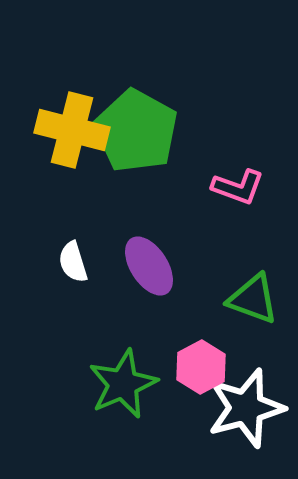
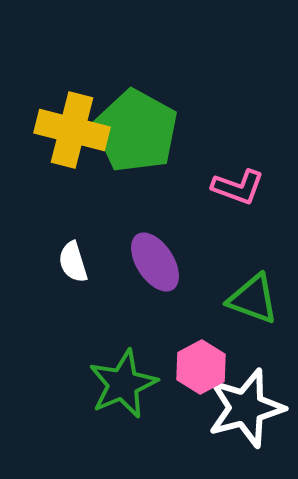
purple ellipse: moved 6 px right, 4 px up
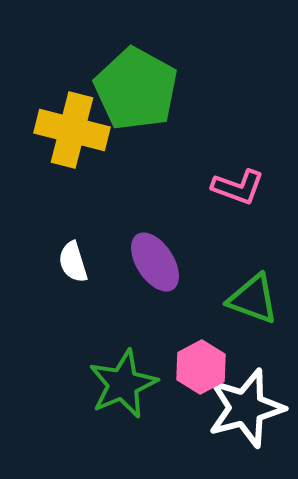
green pentagon: moved 42 px up
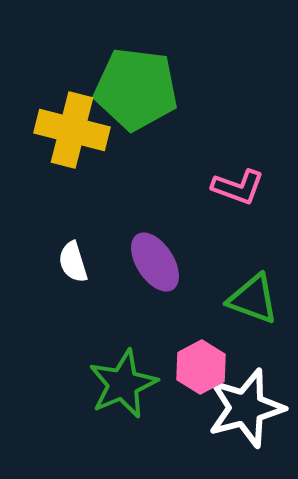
green pentagon: rotated 22 degrees counterclockwise
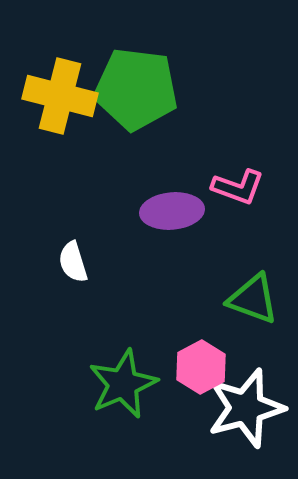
yellow cross: moved 12 px left, 34 px up
purple ellipse: moved 17 px right, 51 px up; rotated 62 degrees counterclockwise
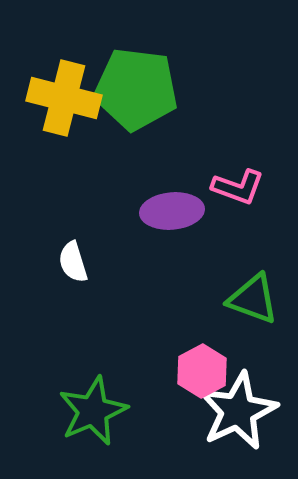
yellow cross: moved 4 px right, 2 px down
pink hexagon: moved 1 px right, 4 px down
green star: moved 30 px left, 27 px down
white star: moved 8 px left, 3 px down; rotated 10 degrees counterclockwise
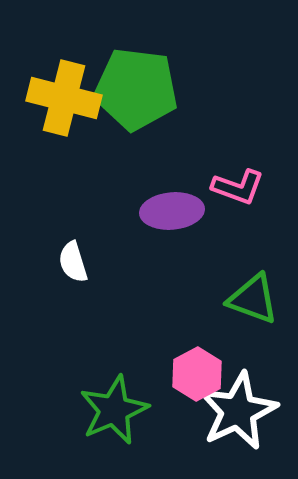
pink hexagon: moved 5 px left, 3 px down
green star: moved 21 px right, 1 px up
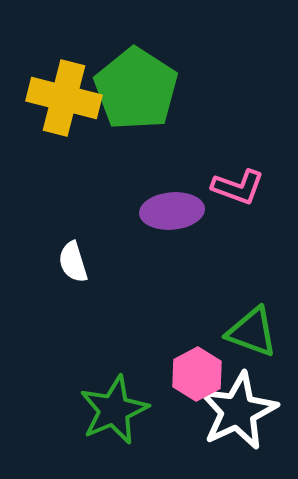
green pentagon: rotated 26 degrees clockwise
green triangle: moved 1 px left, 33 px down
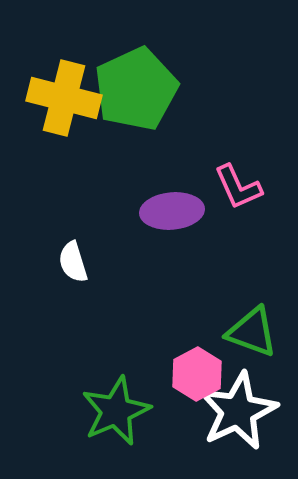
green pentagon: rotated 14 degrees clockwise
pink L-shape: rotated 46 degrees clockwise
green star: moved 2 px right, 1 px down
